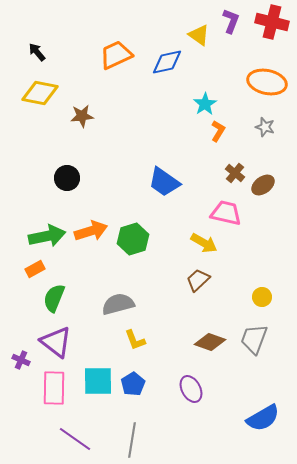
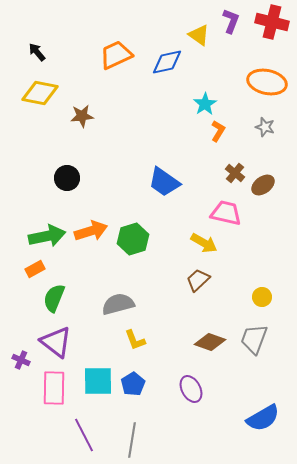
purple line: moved 9 px right, 4 px up; rotated 28 degrees clockwise
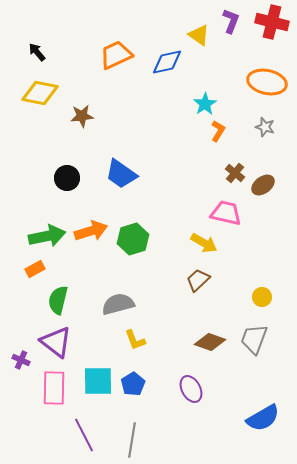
blue trapezoid: moved 43 px left, 8 px up
green semicircle: moved 4 px right, 2 px down; rotated 8 degrees counterclockwise
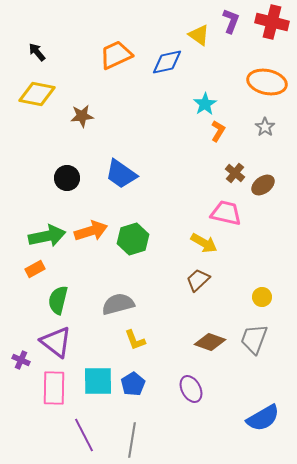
yellow diamond: moved 3 px left, 1 px down
gray star: rotated 18 degrees clockwise
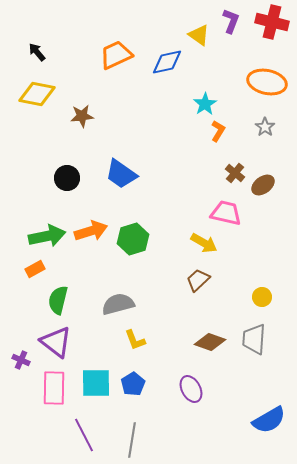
gray trapezoid: rotated 16 degrees counterclockwise
cyan square: moved 2 px left, 2 px down
blue semicircle: moved 6 px right, 2 px down
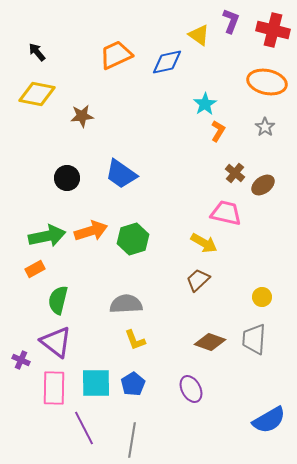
red cross: moved 1 px right, 8 px down
gray semicircle: moved 8 px right; rotated 12 degrees clockwise
purple line: moved 7 px up
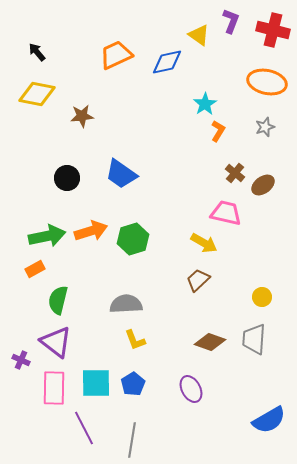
gray star: rotated 18 degrees clockwise
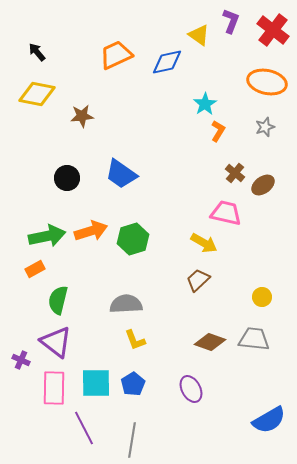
red cross: rotated 24 degrees clockwise
gray trapezoid: rotated 92 degrees clockwise
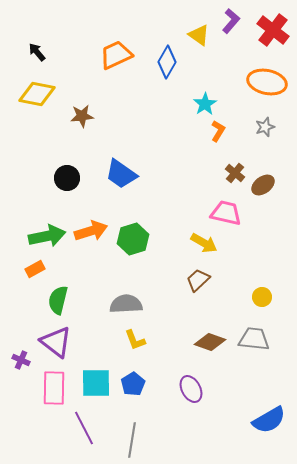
purple L-shape: rotated 20 degrees clockwise
blue diamond: rotated 48 degrees counterclockwise
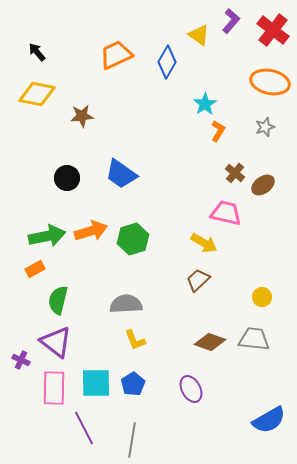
orange ellipse: moved 3 px right
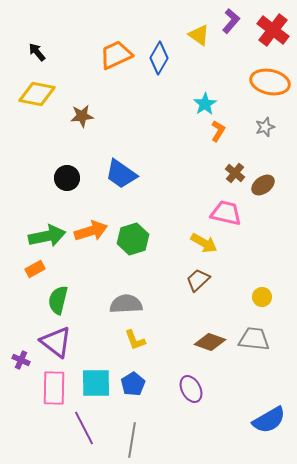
blue diamond: moved 8 px left, 4 px up
